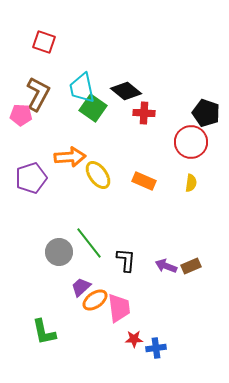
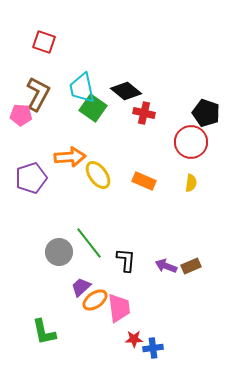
red cross: rotated 10 degrees clockwise
blue cross: moved 3 px left
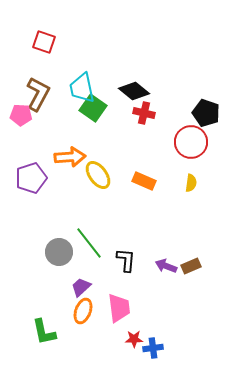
black diamond: moved 8 px right
orange ellipse: moved 12 px left, 11 px down; rotated 35 degrees counterclockwise
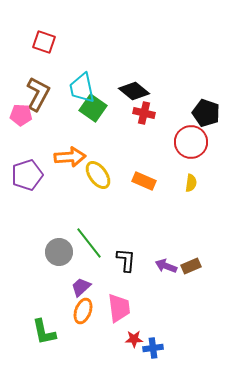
purple pentagon: moved 4 px left, 3 px up
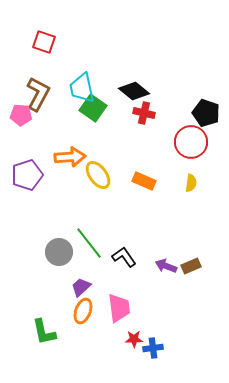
black L-shape: moved 2 px left, 3 px up; rotated 40 degrees counterclockwise
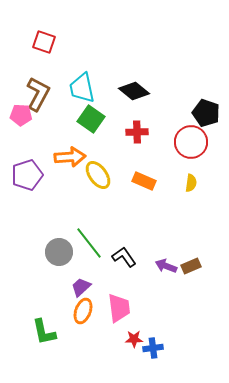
green square: moved 2 px left, 11 px down
red cross: moved 7 px left, 19 px down; rotated 15 degrees counterclockwise
